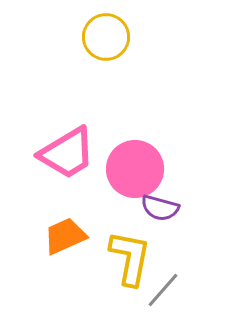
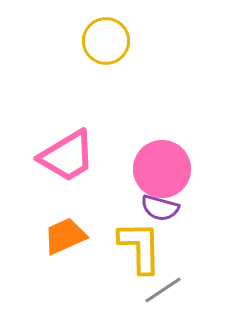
yellow circle: moved 4 px down
pink trapezoid: moved 3 px down
pink circle: moved 27 px right
yellow L-shape: moved 10 px right, 11 px up; rotated 12 degrees counterclockwise
gray line: rotated 15 degrees clockwise
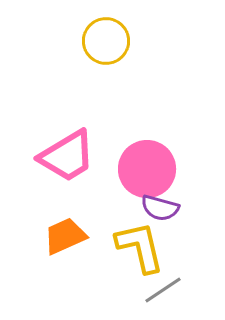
pink circle: moved 15 px left
yellow L-shape: rotated 12 degrees counterclockwise
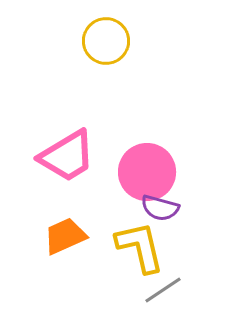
pink circle: moved 3 px down
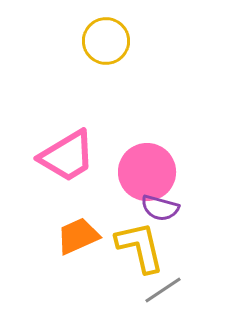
orange trapezoid: moved 13 px right
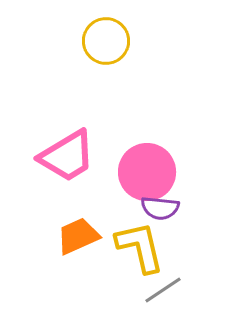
purple semicircle: rotated 9 degrees counterclockwise
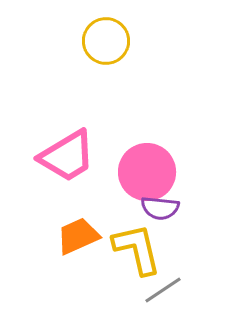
yellow L-shape: moved 3 px left, 2 px down
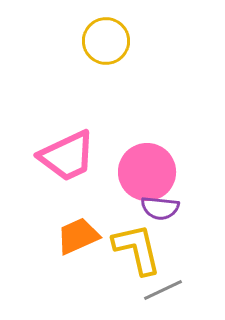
pink trapezoid: rotated 6 degrees clockwise
gray line: rotated 9 degrees clockwise
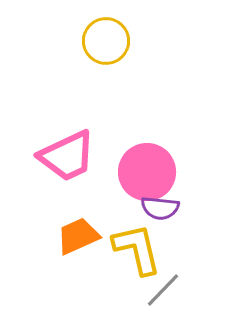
gray line: rotated 21 degrees counterclockwise
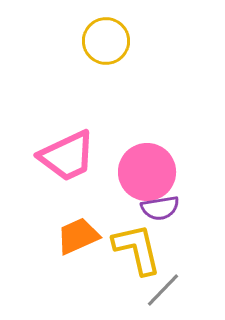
purple semicircle: rotated 15 degrees counterclockwise
